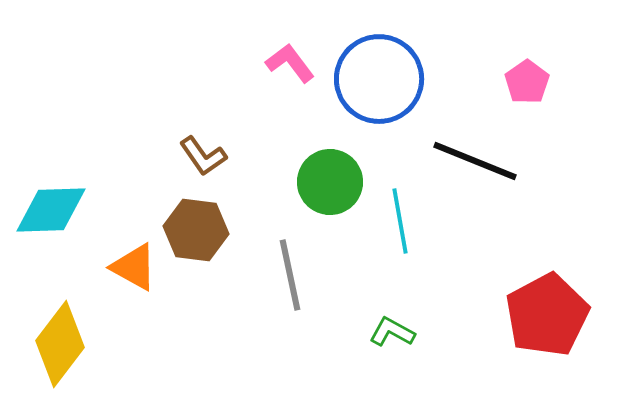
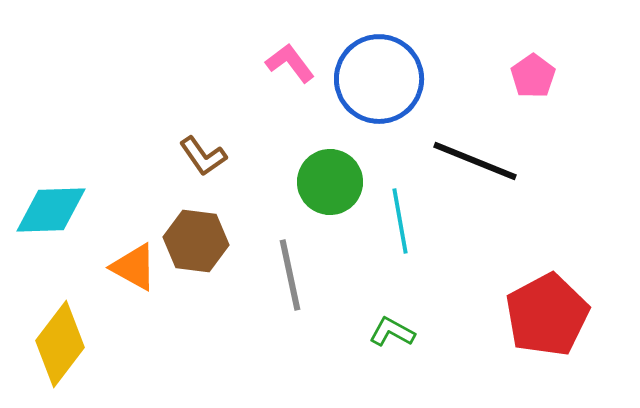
pink pentagon: moved 6 px right, 6 px up
brown hexagon: moved 11 px down
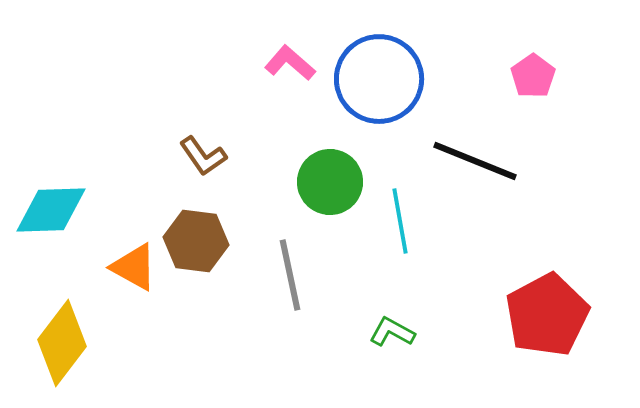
pink L-shape: rotated 12 degrees counterclockwise
yellow diamond: moved 2 px right, 1 px up
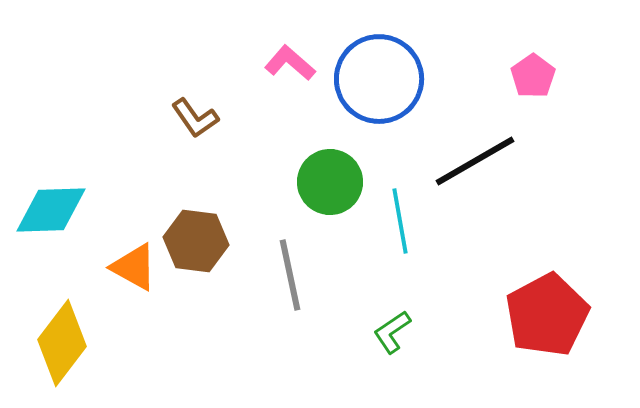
brown L-shape: moved 8 px left, 38 px up
black line: rotated 52 degrees counterclockwise
green L-shape: rotated 63 degrees counterclockwise
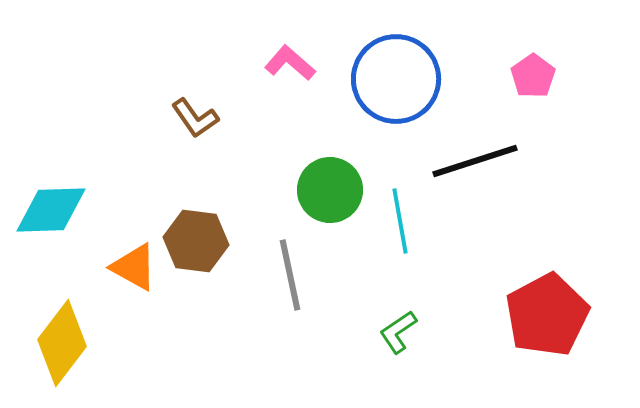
blue circle: moved 17 px right
black line: rotated 12 degrees clockwise
green circle: moved 8 px down
green L-shape: moved 6 px right
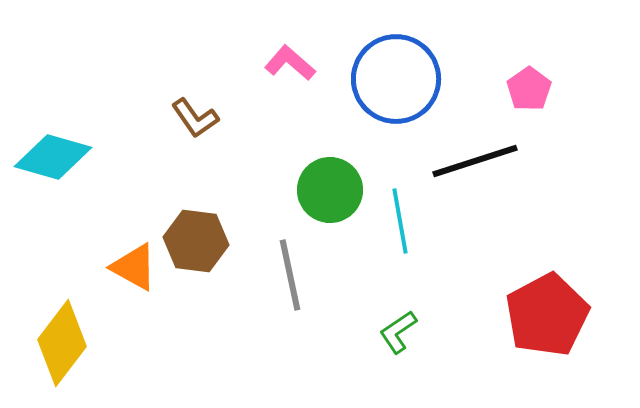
pink pentagon: moved 4 px left, 13 px down
cyan diamond: moved 2 px right, 53 px up; rotated 18 degrees clockwise
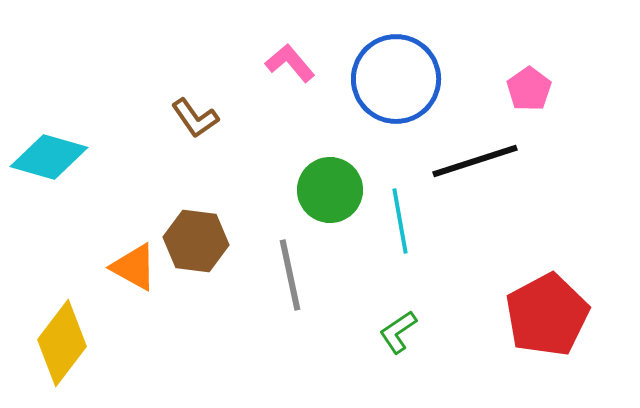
pink L-shape: rotated 9 degrees clockwise
cyan diamond: moved 4 px left
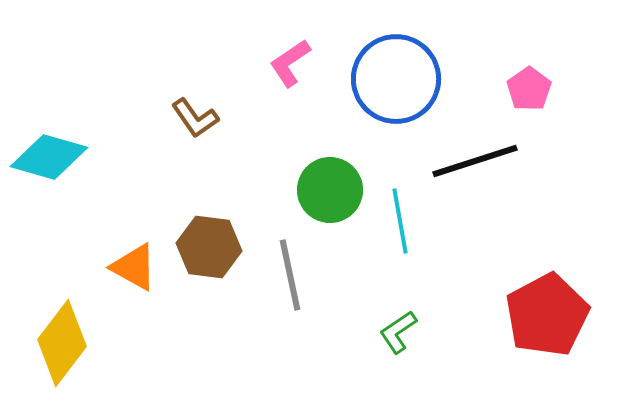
pink L-shape: rotated 84 degrees counterclockwise
brown hexagon: moved 13 px right, 6 px down
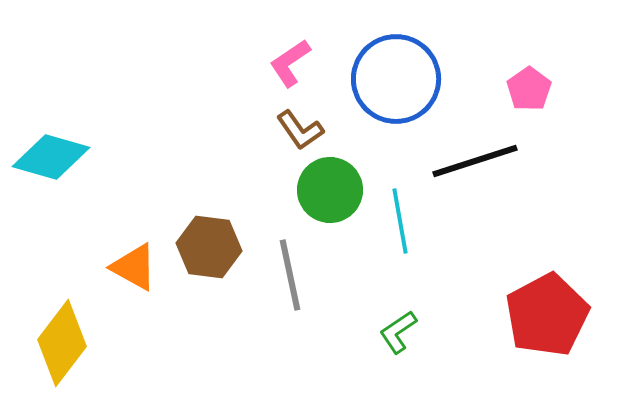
brown L-shape: moved 105 px right, 12 px down
cyan diamond: moved 2 px right
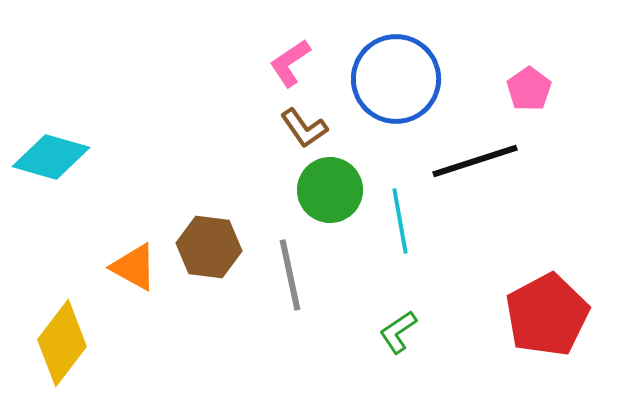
brown L-shape: moved 4 px right, 2 px up
